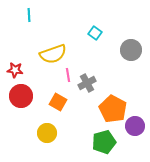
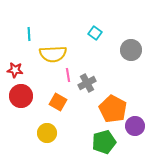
cyan line: moved 19 px down
yellow semicircle: rotated 16 degrees clockwise
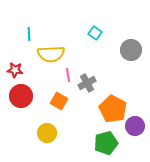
yellow semicircle: moved 2 px left
orange square: moved 1 px right, 1 px up
green pentagon: moved 2 px right, 1 px down
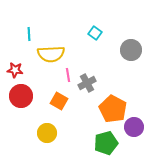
purple circle: moved 1 px left, 1 px down
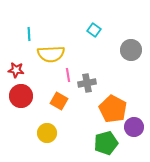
cyan square: moved 1 px left, 3 px up
red star: moved 1 px right
gray cross: rotated 18 degrees clockwise
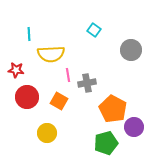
red circle: moved 6 px right, 1 px down
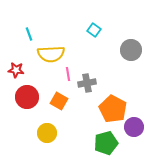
cyan line: rotated 16 degrees counterclockwise
pink line: moved 1 px up
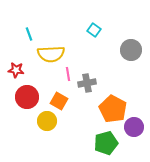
yellow circle: moved 12 px up
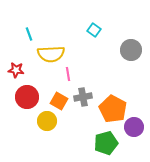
gray cross: moved 4 px left, 14 px down
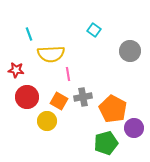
gray circle: moved 1 px left, 1 px down
purple circle: moved 1 px down
